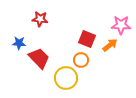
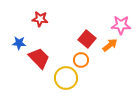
red square: rotated 18 degrees clockwise
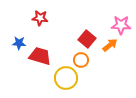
red star: moved 1 px up
red trapezoid: moved 1 px right, 2 px up; rotated 30 degrees counterclockwise
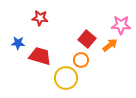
blue star: moved 1 px left
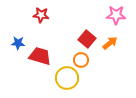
red star: moved 1 px right, 3 px up
pink star: moved 5 px left, 10 px up
orange arrow: moved 2 px up
yellow circle: moved 1 px right
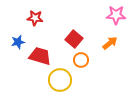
red star: moved 6 px left, 3 px down
red square: moved 13 px left
blue star: moved 1 px up; rotated 16 degrees counterclockwise
yellow circle: moved 7 px left, 2 px down
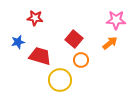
pink star: moved 5 px down
